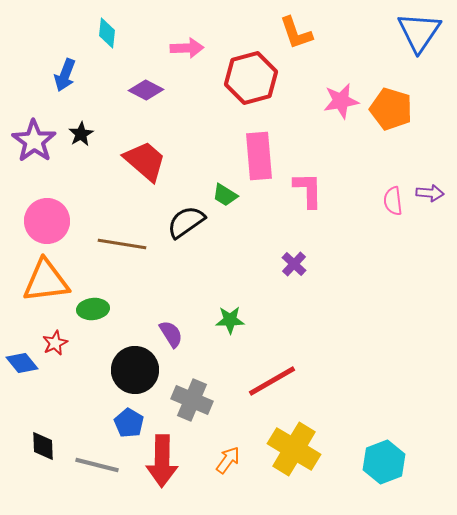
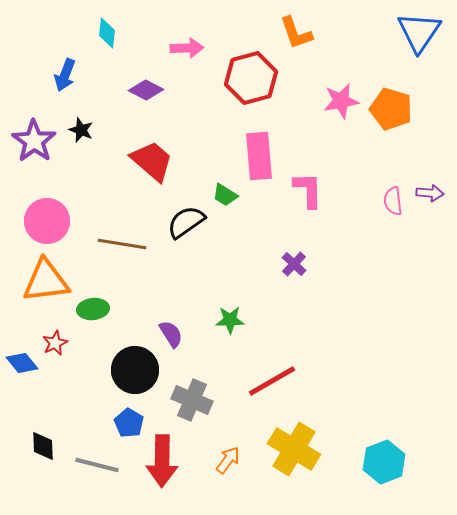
black star: moved 4 px up; rotated 20 degrees counterclockwise
red trapezoid: moved 7 px right
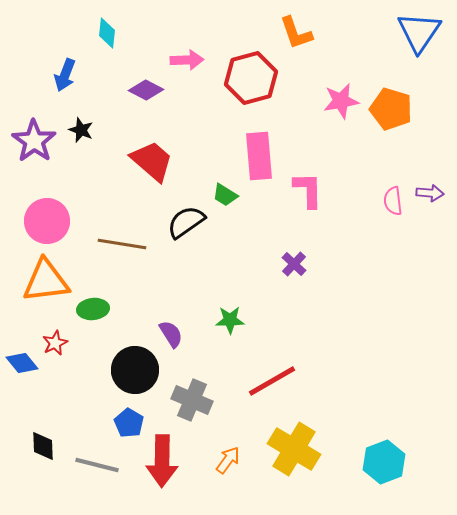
pink arrow: moved 12 px down
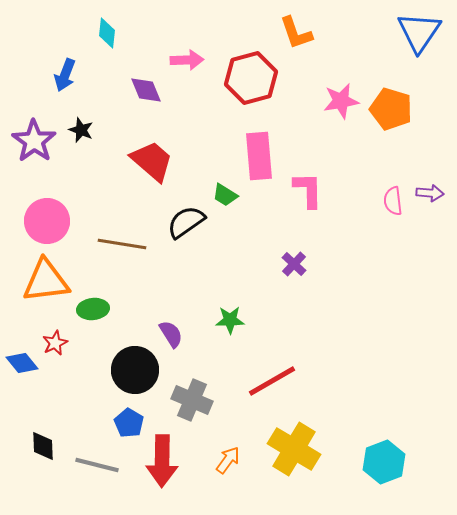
purple diamond: rotated 40 degrees clockwise
